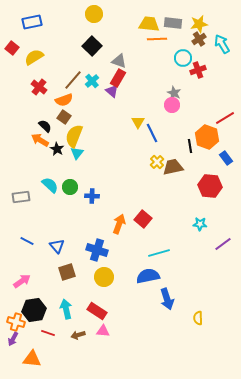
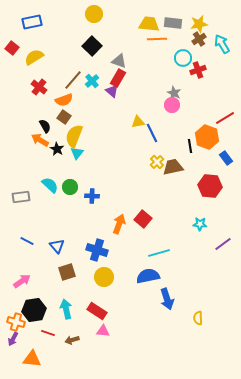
yellow triangle at (138, 122): rotated 48 degrees clockwise
black semicircle at (45, 126): rotated 16 degrees clockwise
brown arrow at (78, 335): moved 6 px left, 5 px down
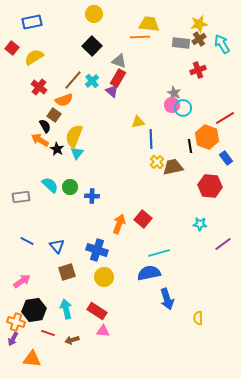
gray rectangle at (173, 23): moved 8 px right, 20 px down
orange line at (157, 39): moved 17 px left, 2 px up
cyan circle at (183, 58): moved 50 px down
brown square at (64, 117): moved 10 px left, 2 px up
blue line at (152, 133): moved 1 px left, 6 px down; rotated 24 degrees clockwise
blue semicircle at (148, 276): moved 1 px right, 3 px up
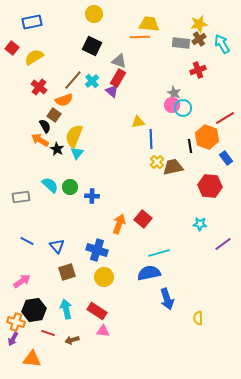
black square at (92, 46): rotated 18 degrees counterclockwise
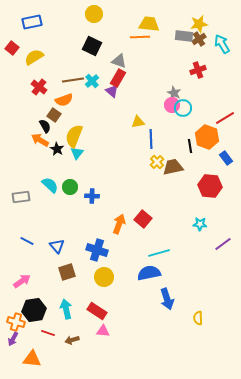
gray rectangle at (181, 43): moved 3 px right, 7 px up
brown line at (73, 80): rotated 40 degrees clockwise
